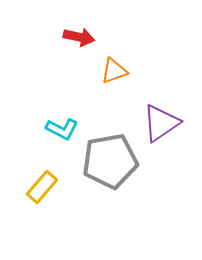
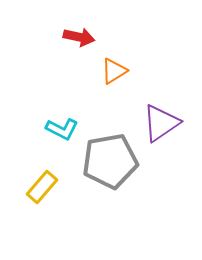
orange triangle: rotated 12 degrees counterclockwise
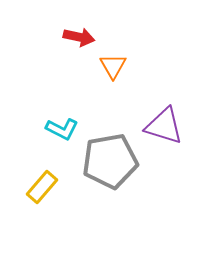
orange triangle: moved 1 px left, 5 px up; rotated 28 degrees counterclockwise
purple triangle: moved 3 px right, 3 px down; rotated 51 degrees clockwise
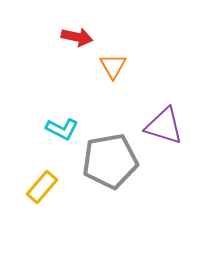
red arrow: moved 2 px left
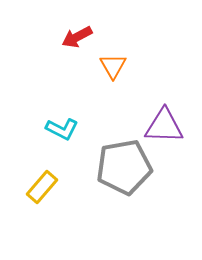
red arrow: rotated 140 degrees clockwise
purple triangle: rotated 15 degrees counterclockwise
gray pentagon: moved 14 px right, 6 px down
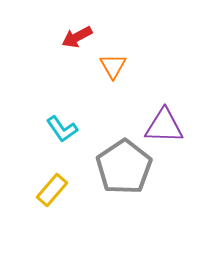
cyan L-shape: rotated 28 degrees clockwise
gray pentagon: rotated 24 degrees counterclockwise
yellow rectangle: moved 10 px right, 3 px down
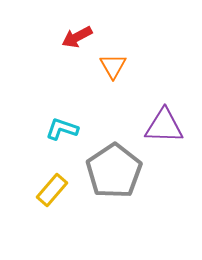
cyan L-shape: rotated 144 degrees clockwise
gray pentagon: moved 10 px left, 4 px down
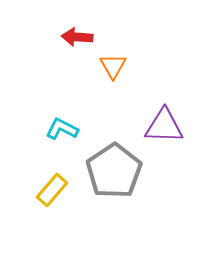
red arrow: rotated 32 degrees clockwise
cyan L-shape: rotated 8 degrees clockwise
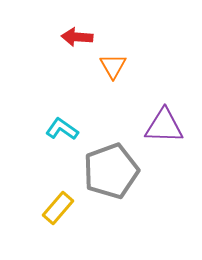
cyan L-shape: rotated 8 degrees clockwise
gray pentagon: moved 3 px left; rotated 14 degrees clockwise
yellow rectangle: moved 6 px right, 18 px down
